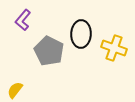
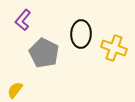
gray pentagon: moved 5 px left, 2 px down
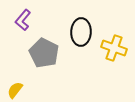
black ellipse: moved 2 px up
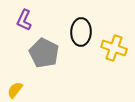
purple L-shape: moved 1 px right; rotated 15 degrees counterclockwise
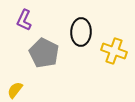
yellow cross: moved 3 px down
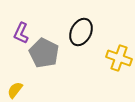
purple L-shape: moved 3 px left, 13 px down
black ellipse: rotated 24 degrees clockwise
yellow cross: moved 5 px right, 7 px down
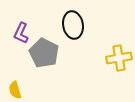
black ellipse: moved 8 px left, 7 px up; rotated 36 degrees counterclockwise
yellow cross: rotated 30 degrees counterclockwise
yellow semicircle: rotated 54 degrees counterclockwise
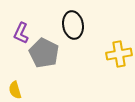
yellow cross: moved 4 px up
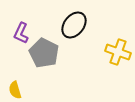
black ellipse: moved 1 px right; rotated 48 degrees clockwise
yellow cross: moved 1 px left, 2 px up; rotated 30 degrees clockwise
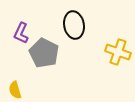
black ellipse: rotated 48 degrees counterclockwise
